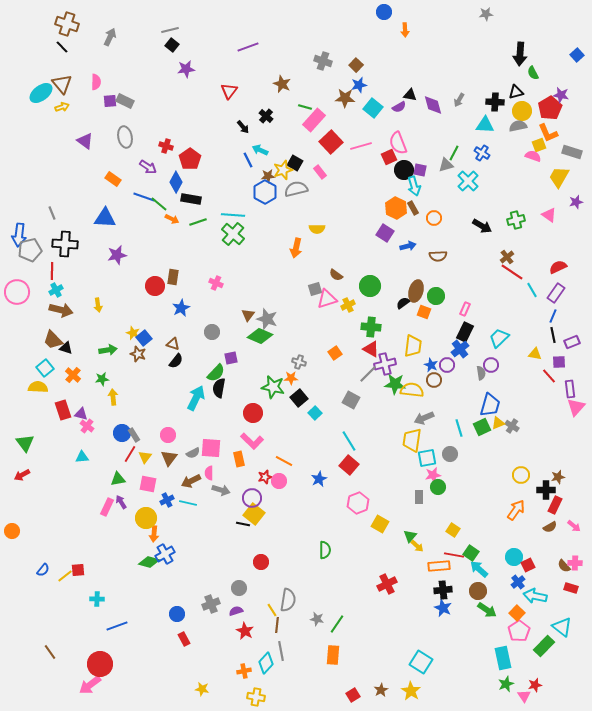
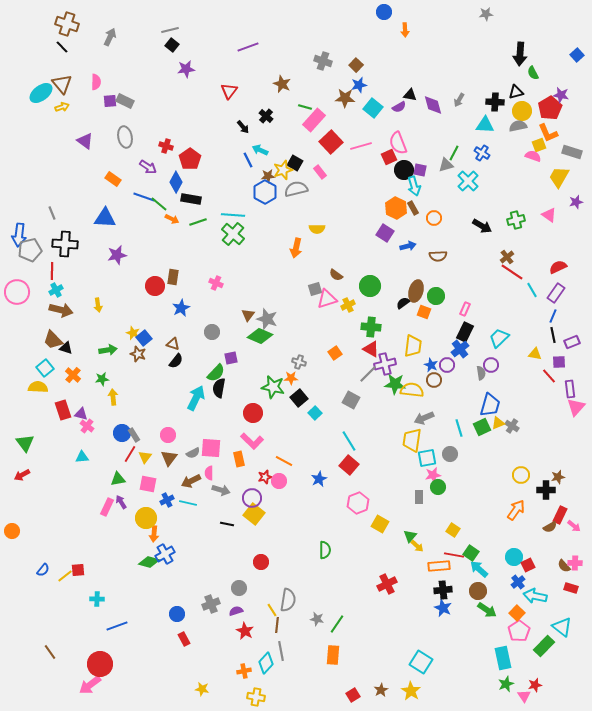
red rectangle at (555, 505): moved 5 px right, 10 px down
black line at (243, 524): moved 16 px left
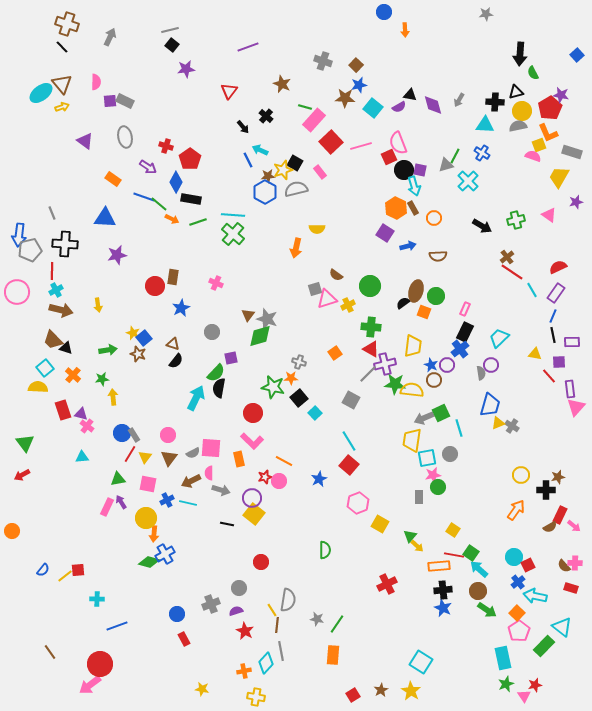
green line at (454, 153): moved 1 px right, 3 px down
green diamond at (260, 336): rotated 40 degrees counterclockwise
purple rectangle at (572, 342): rotated 21 degrees clockwise
green square at (482, 427): moved 41 px left, 14 px up
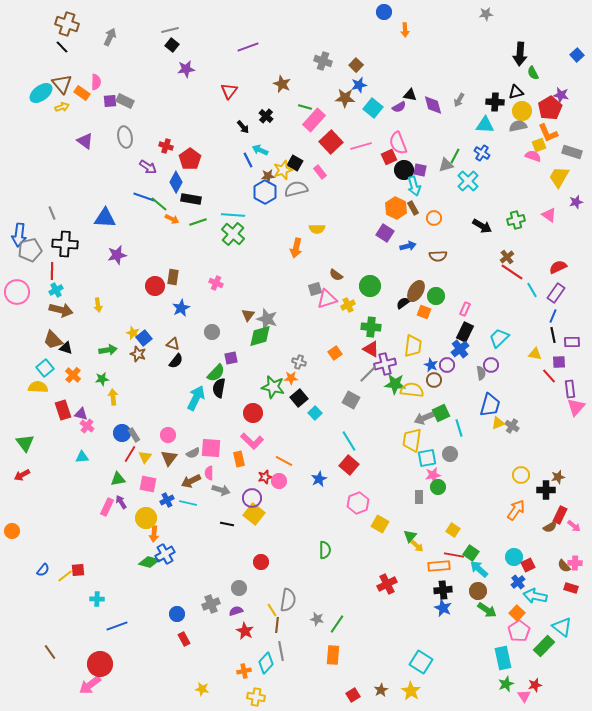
orange rectangle at (113, 179): moved 31 px left, 86 px up
brown ellipse at (416, 291): rotated 15 degrees clockwise
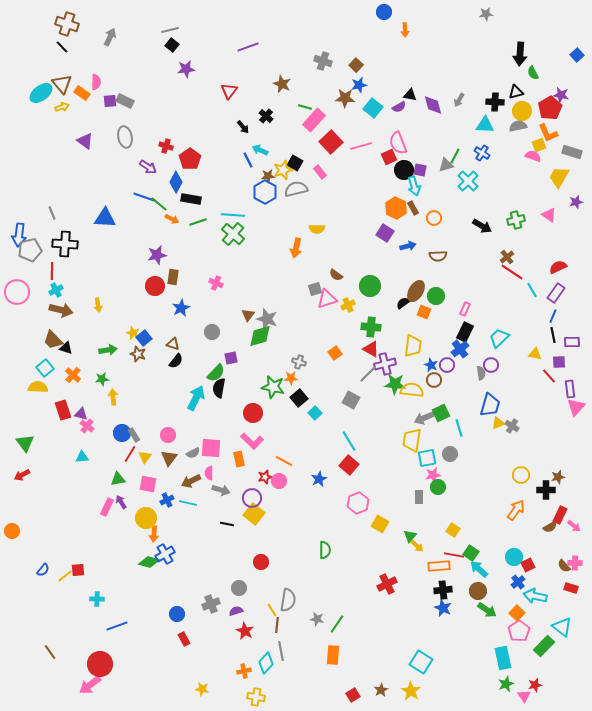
purple star at (117, 255): moved 40 px right
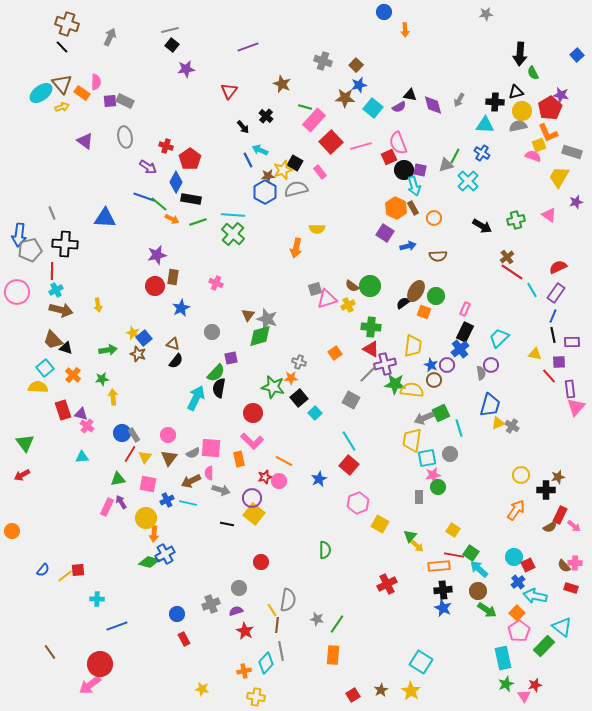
brown semicircle at (336, 275): moved 16 px right, 11 px down
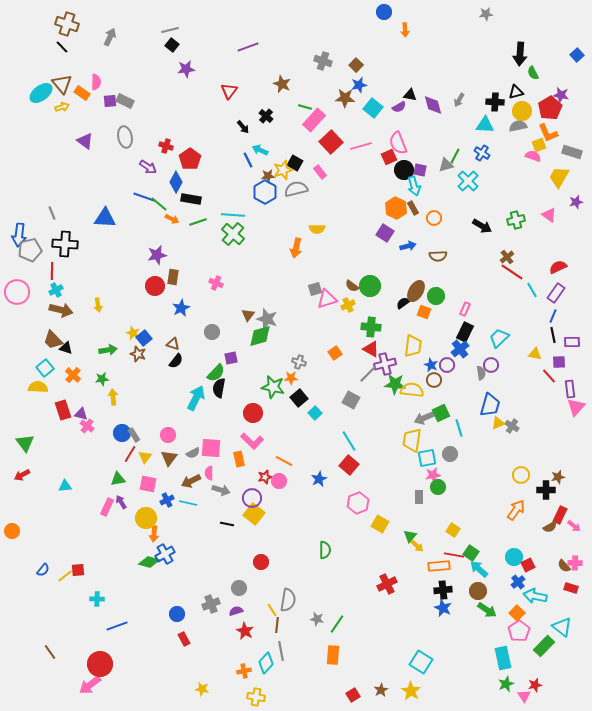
cyan triangle at (82, 457): moved 17 px left, 29 px down
